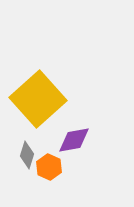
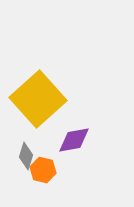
gray diamond: moved 1 px left, 1 px down
orange hexagon: moved 6 px left, 3 px down; rotated 10 degrees counterclockwise
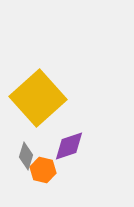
yellow square: moved 1 px up
purple diamond: moved 5 px left, 6 px down; rotated 8 degrees counterclockwise
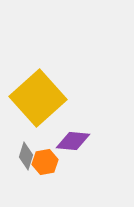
purple diamond: moved 4 px right, 5 px up; rotated 24 degrees clockwise
orange hexagon: moved 2 px right, 8 px up; rotated 25 degrees counterclockwise
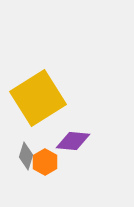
yellow square: rotated 10 degrees clockwise
orange hexagon: rotated 20 degrees counterclockwise
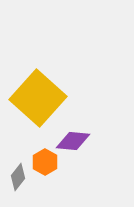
yellow square: rotated 16 degrees counterclockwise
gray diamond: moved 8 px left, 21 px down; rotated 20 degrees clockwise
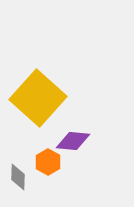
orange hexagon: moved 3 px right
gray diamond: rotated 36 degrees counterclockwise
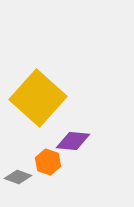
orange hexagon: rotated 10 degrees counterclockwise
gray diamond: rotated 72 degrees counterclockwise
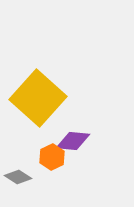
orange hexagon: moved 4 px right, 5 px up; rotated 15 degrees clockwise
gray diamond: rotated 12 degrees clockwise
